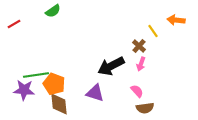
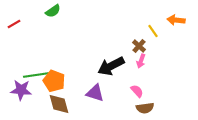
pink arrow: moved 3 px up
orange pentagon: moved 3 px up
purple star: moved 3 px left
brown diamond: rotated 10 degrees counterclockwise
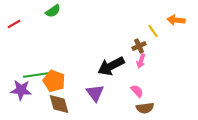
brown cross: rotated 24 degrees clockwise
purple triangle: rotated 36 degrees clockwise
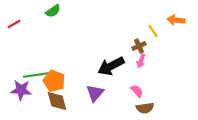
purple triangle: rotated 18 degrees clockwise
brown diamond: moved 2 px left, 3 px up
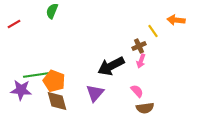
green semicircle: moved 1 px left; rotated 147 degrees clockwise
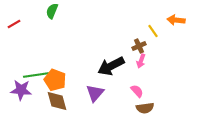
orange pentagon: moved 1 px right, 1 px up
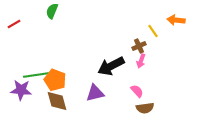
purple triangle: rotated 36 degrees clockwise
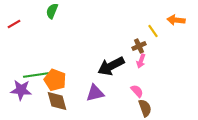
brown semicircle: rotated 102 degrees counterclockwise
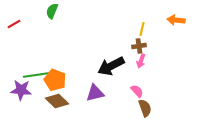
yellow line: moved 11 px left, 2 px up; rotated 48 degrees clockwise
brown cross: rotated 16 degrees clockwise
brown diamond: rotated 30 degrees counterclockwise
